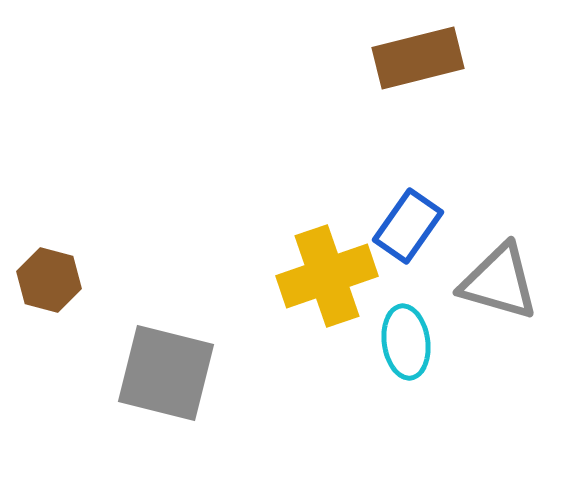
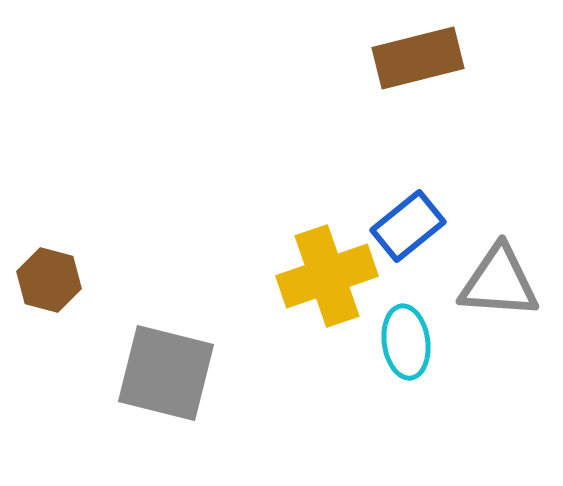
blue rectangle: rotated 16 degrees clockwise
gray triangle: rotated 12 degrees counterclockwise
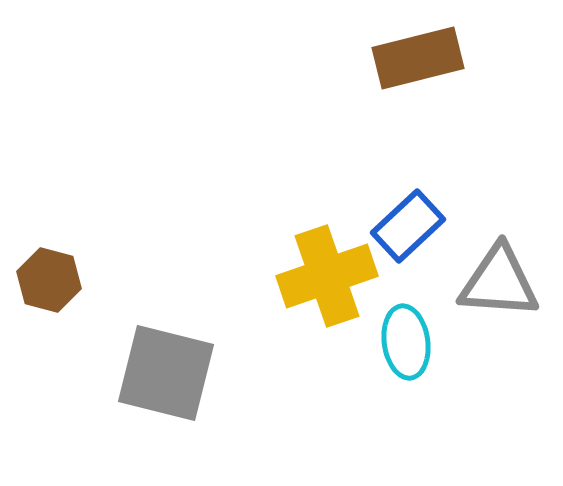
blue rectangle: rotated 4 degrees counterclockwise
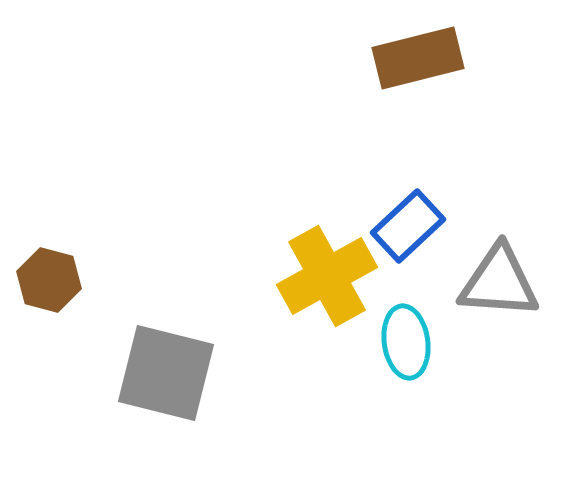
yellow cross: rotated 10 degrees counterclockwise
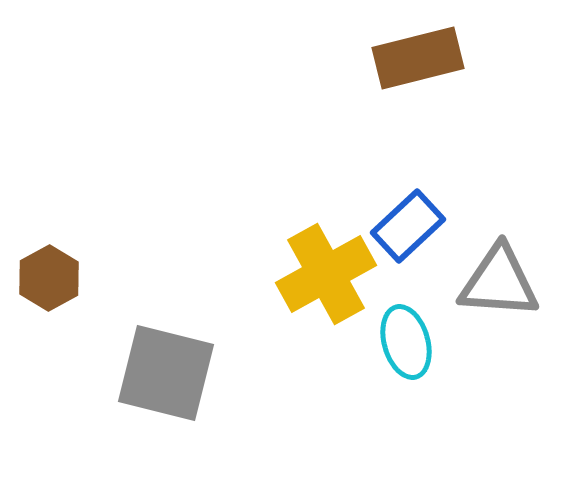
yellow cross: moved 1 px left, 2 px up
brown hexagon: moved 2 px up; rotated 16 degrees clockwise
cyan ellipse: rotated 8 degrees counterclockwise
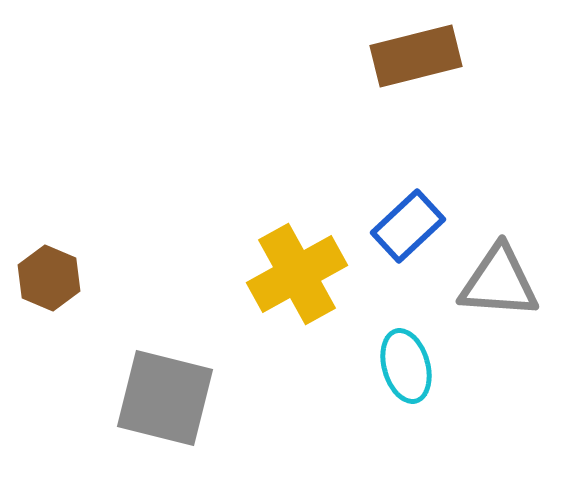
brown rectangle: moved 2 px left, 2 px up
yellow cross: moved 29 px left
brown hexagon: rotated 8 degrees counterclockwise
cyan ellipse: moved 24 px down
gray square: moved 1 px left, 25 px down
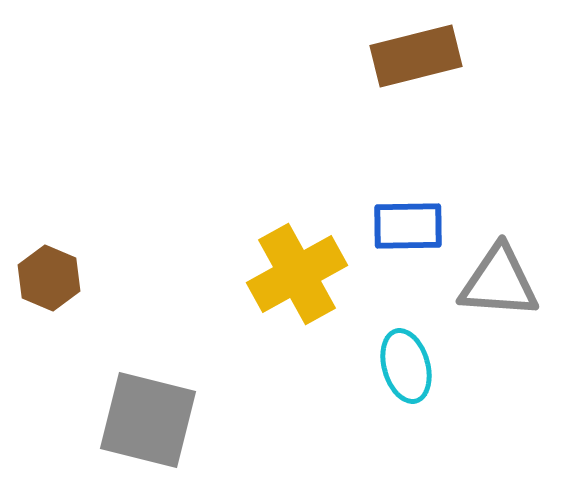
blue rectangle: rotated 42 degrees clockwise
gray square: moved 17 px left, 22 px down
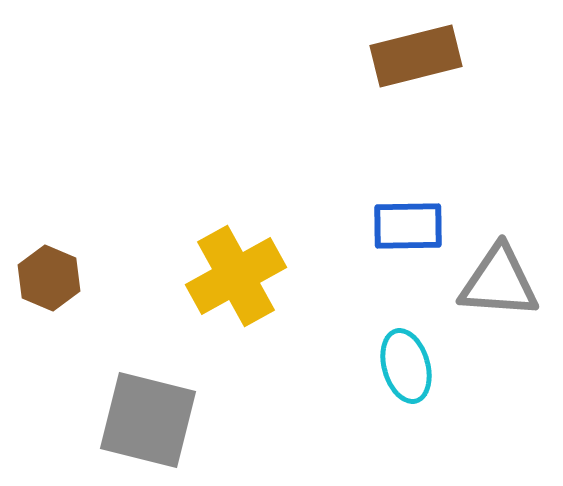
yellow cross: moved 61 px left, 2 px down
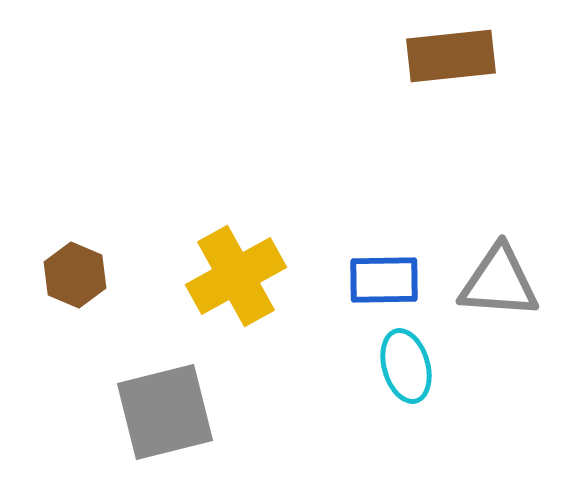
brown rectangle: moved 35 px right; rotated 8 degrees clockwise
blue rectangle: moved 24 px left, 54 px down
brown hexagon: moved 26 px right, 3 px up
gray square: moved 17 px right, 8 px up; rotated 28 degrees counterclockwise
